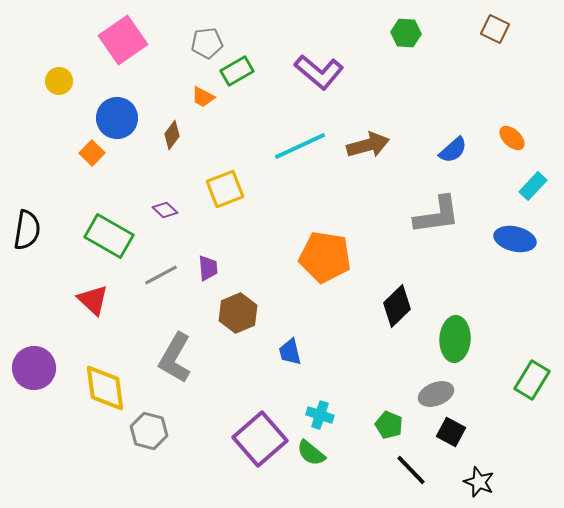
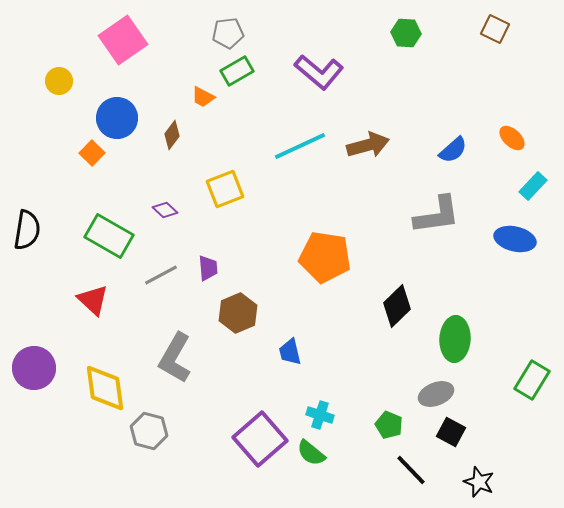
gray pentagon at (207, 43): moved 21 px right, 10 px up
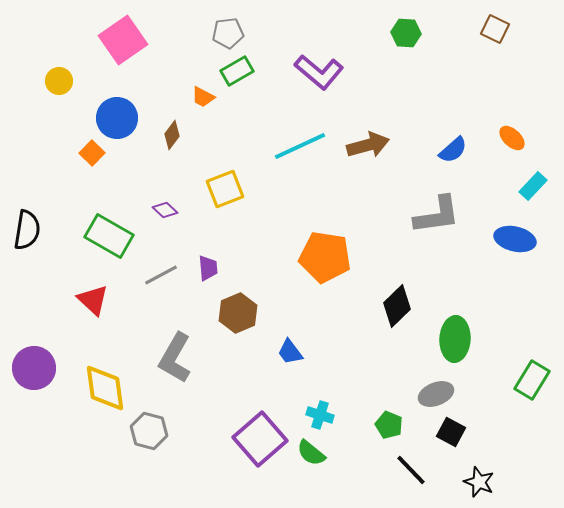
blue trapezoid at (290, 352): rotated 24 degrees counterclockwise
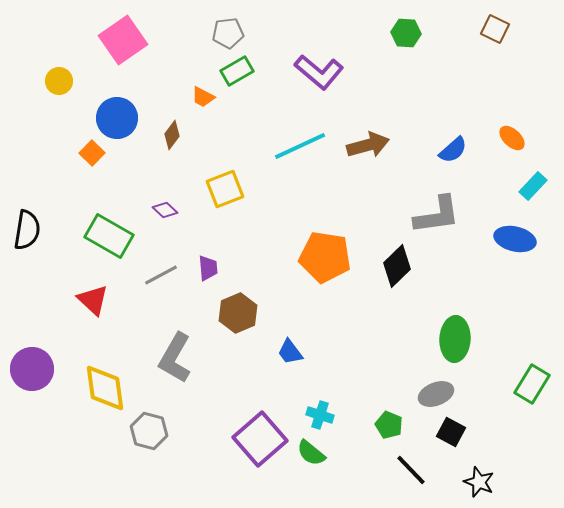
black diamond at (397, 306): moved 40 px up
purple circle at (34, 368): moved 2 px left, 1 px down
green rectangle at (532, 380): moved 4 px down
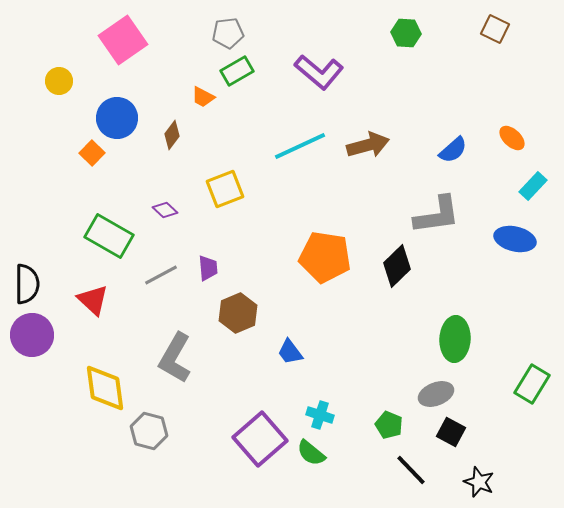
black semicircle at (27, 230): moved 54 px down; rotated 9 degrees counterclockwise
purple circle at (32, 369): moved 34 px up
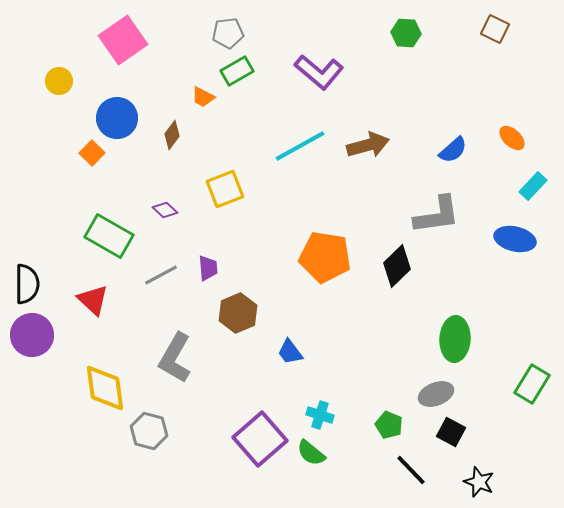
cyan line at (300, 146): rotated 4 degrees counterclockwise
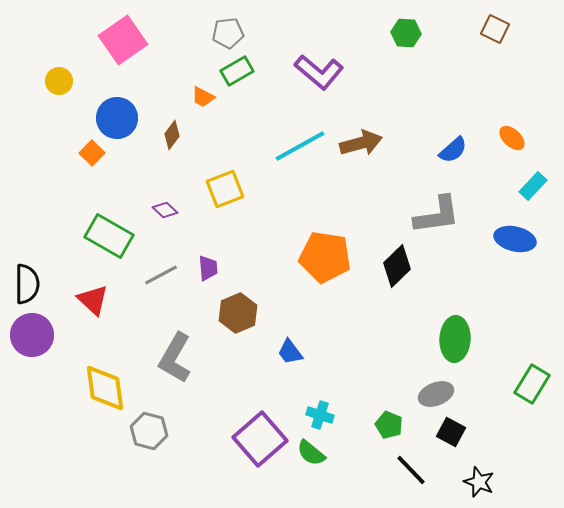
brown arrow at (368, 145): moved 7 px left, 2 px up
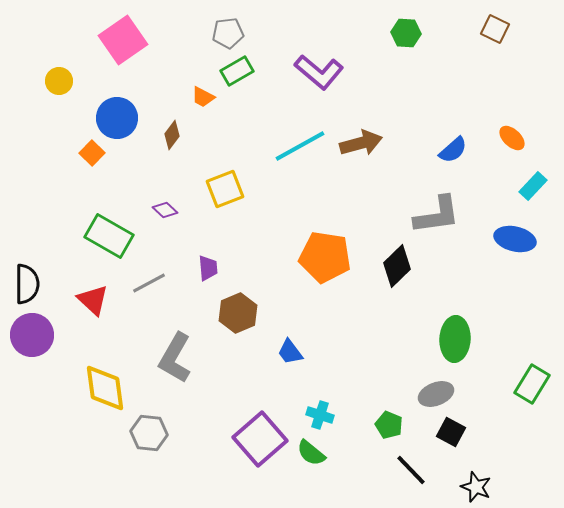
gray line at (161, 275): moved 12 px left, 8 px down
gray hexagon at (149, 431): moved 2 px down; rotated 9 degrees counterclockwise
black star at (479, 482): moved 3 px left, 5 px down
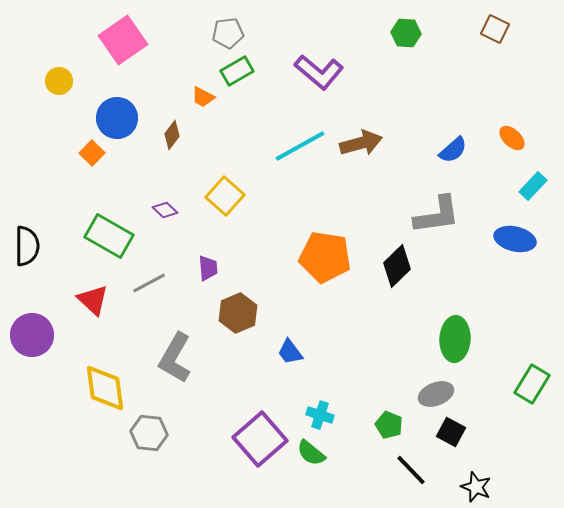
yellow square at (225, 189): moved 7 px down; rotated 27 degrees counterclockwise
black semicircle at (27, 284): moved 38 px up
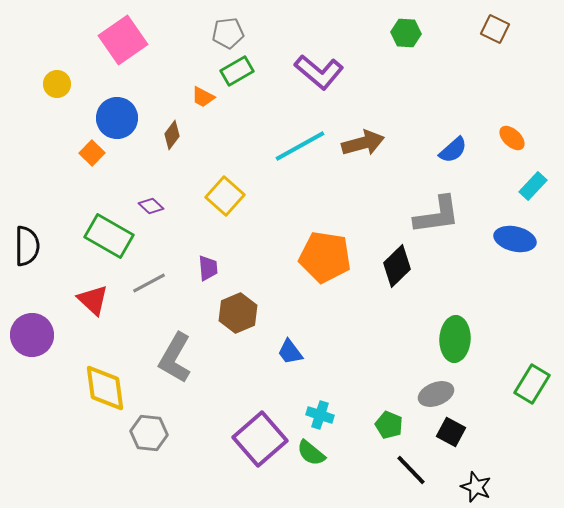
yellow circle at (59, 81): moved 2 px left, 3 px down
brown arrow at (361, 143): moved 2 px right
purple diamond at (165, 210): moved 14 px left, 4 px up
